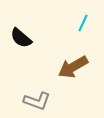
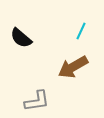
cyan line: moved 2 px left, 8 px down
gray L-shape: rotated 28 degrees counterclockwise
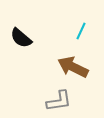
brown arrow: rotated 56 degrees clockwise
gray L-shape: moved 22 px right
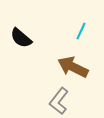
gray L-shape: rotated 136 degrees clockwise
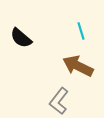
cyan line: rotated 42 degrees counterclockwise
brown arrow: moved 5 px right, 1 px up
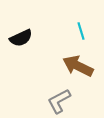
black semicircle: rotated 65 degrees counterclockwise
gray L-shape: rotated 24 degrees clockwise
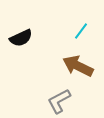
cyan line: rotated 54 degrees clockwise
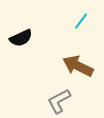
cyan line: moved 10 px up
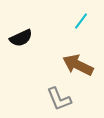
brown arrow: moved 1 px up
gray L-shape: moved 2 px up; rotated 84 degrees counterclockwise
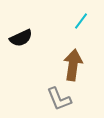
brown arrow: moved 5 px left; rotated 72 degrees clockwise
